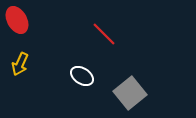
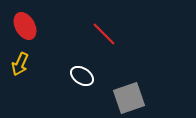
red ellipse: moved 8 px right, 6 px down
gray square: moved 1 px left, 5 px down; rotated 20 degrees clockwise
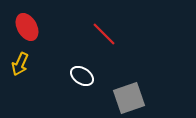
red ellipse: moved 2 px right, 1 px down
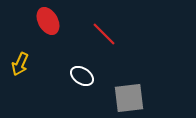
red ellipse: moved 21 px right, 6 px up
gray square: rotated 12 degrees clockwise
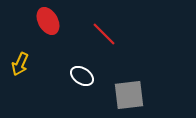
gray square: moved 3 px up
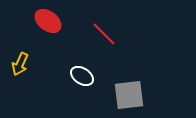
red ellipse: rotated 24 degrees counterclockwise
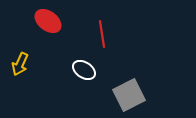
red line: moved 2 px left; rotated 36 degrees clockwise
white ellipse: moved 2 px right, 6 px up
gray square: rotated 20 degrees counterclockwise
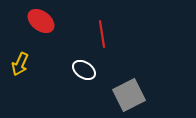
red ellipse: moved 7 px left
